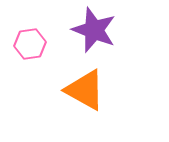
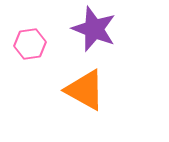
purple star: moved 1 px up
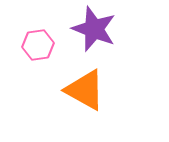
pink hexagon: moved 8 px right, 1 px down
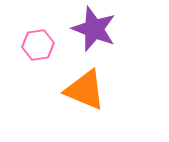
orange triangle: rotated 6 degrees counterclockwise
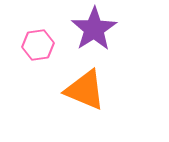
purple star: rotated 18 degrees clockwise
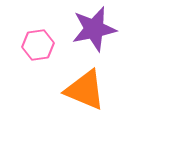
purple star: rotated 21 degrees clockwise
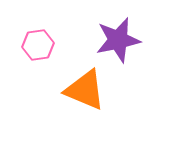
purple star: moved 24 px right, 11 px down
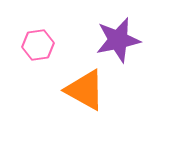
orange triangle: rotated 6 degrees clockwise
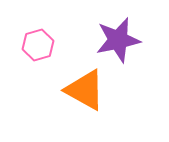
pink hexagon: rotated 8 degrees counterclockwise
